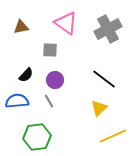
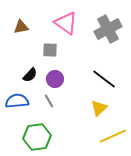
black semicircle: moved 4 px right
purple circle: moved 1 px up
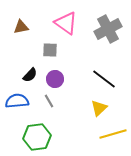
yellow line: moved 2 px up; rotated 8 degrees clockwise
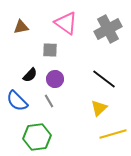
blue semicircle: rotated 130 degrees counterclockwise
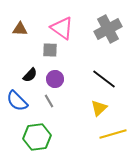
pink triangle: moved 4 px left, 5 px down
brown triangle: moved 1 px left, 2 px down; rotated 14 degrees clockwise
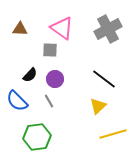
yellow triangle: moved 1 px left, 2 px up
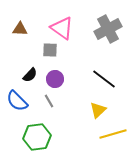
yellow triangle: moved 4 px down
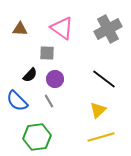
gray square: moved 3 px left, 3 px down
yellow line: moved 12 px left, 3 px down
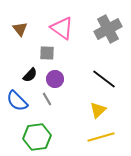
brown triangle: rotated 49 degrees clockwise
gray line: moved 2 px left, 2 px up
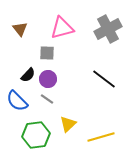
pink triangle: rotated 50 degrees counterclockwise
black semicircle: moved 2 px left
purple circle: moved 7 px left
gray line: rotated 24 degrees counterclockwise
yellow triangle: moved 30 px left, 14 px down
green hexagon: moved 1 px left, 2 px up
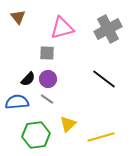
brown triangle: moved 2 px left, 12 px up
black semicircle: moved 4 px down
blue semicircle: moved 1 px down; rotated 130 degrees clockwise
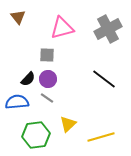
gray square: moved 2 px down
gray line: moved 1 px up
